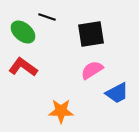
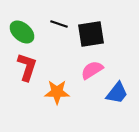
black line: moved 12 px right, 7 px down
green ellipse: moved 1 px left
red L-shape: moved 4 px right; rotated 72 degrees clockwise
blue trapezoid: rotated 25 degrees counterclockwise
orange star: moved 4 px left, 19 px up
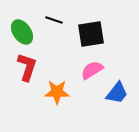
black line: moved 5 px left, 4 px up
green ellipse: rotated 15 degrees clockwise
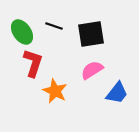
black line: moved 6 px down
red L-shape: moved 6 px right, 4 px up
orange star: moved 2 px left, 1 px up; rotated 25 degrees clockwise
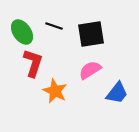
pink semicircle: moved 2 px left
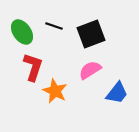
black square: rotated 12 degrees counterclockwise
red L-shape: moved 4 px down
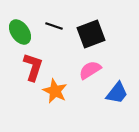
green ellipse: moved 2 px left
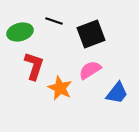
black line: moved 5 px up
green ellipse: rotated 70 degrees counterclockwise
red L-shape: moved 1 px right, 1 px up
orange star: moved 5 px right, 3 px up
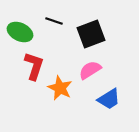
green ellipse: rotated 40 degrees clockwise
blue trapezoid: moved 8 px left, 6 px down; rotated 20 degrees clockwise
